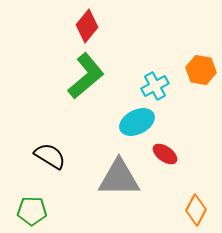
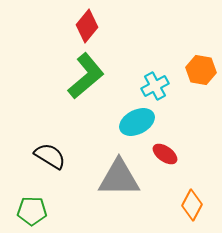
orange diamond: moved 4 px left, 5 px up
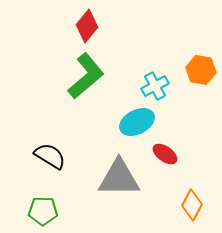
green pentagon: moved 11 px right
